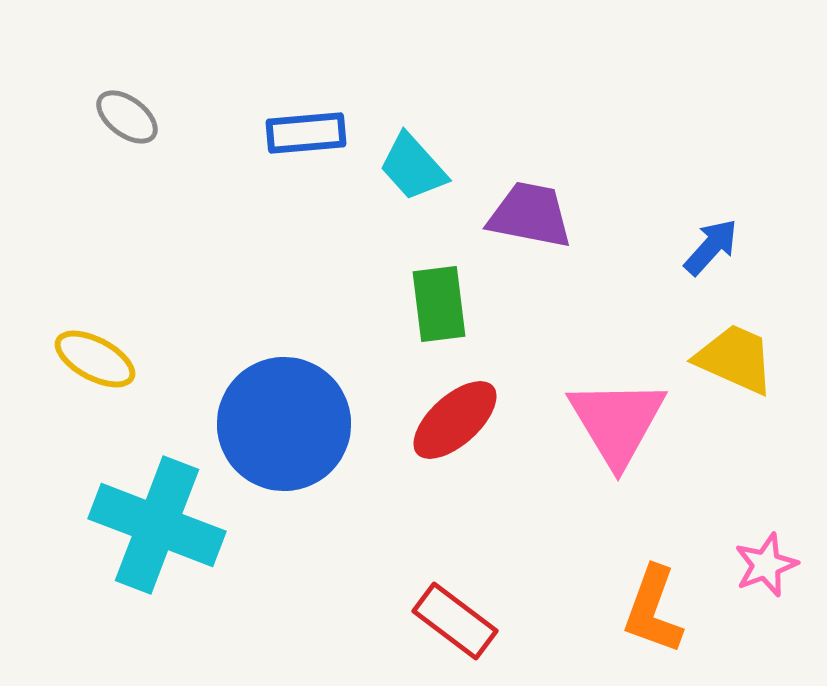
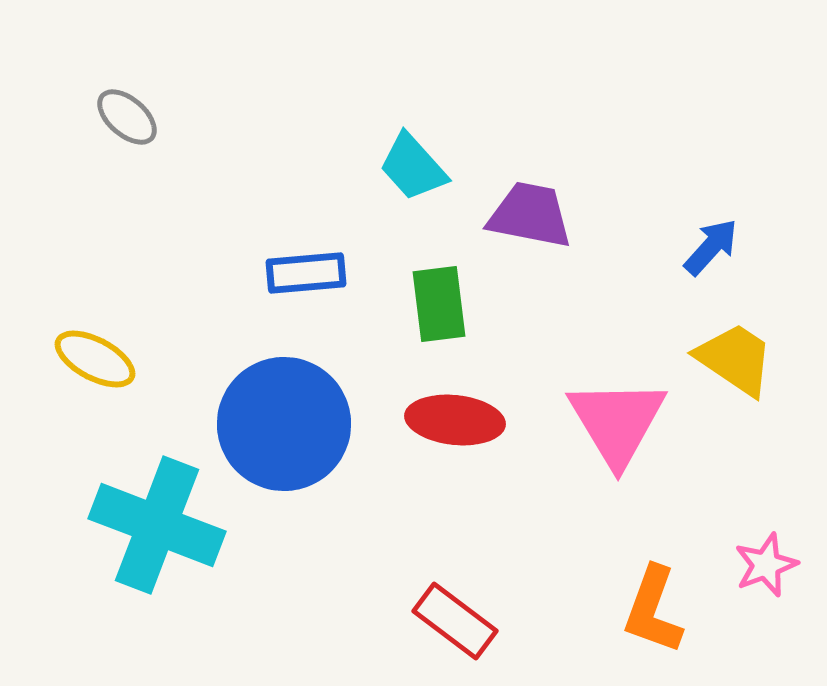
gray ellipse: rotated 4 degrees clockwise
blue rectangle: moved 140 px down
yellow trapezoid: rotated 10 degrees clockwise
red ellipse: rotated 48 degrees clockwise
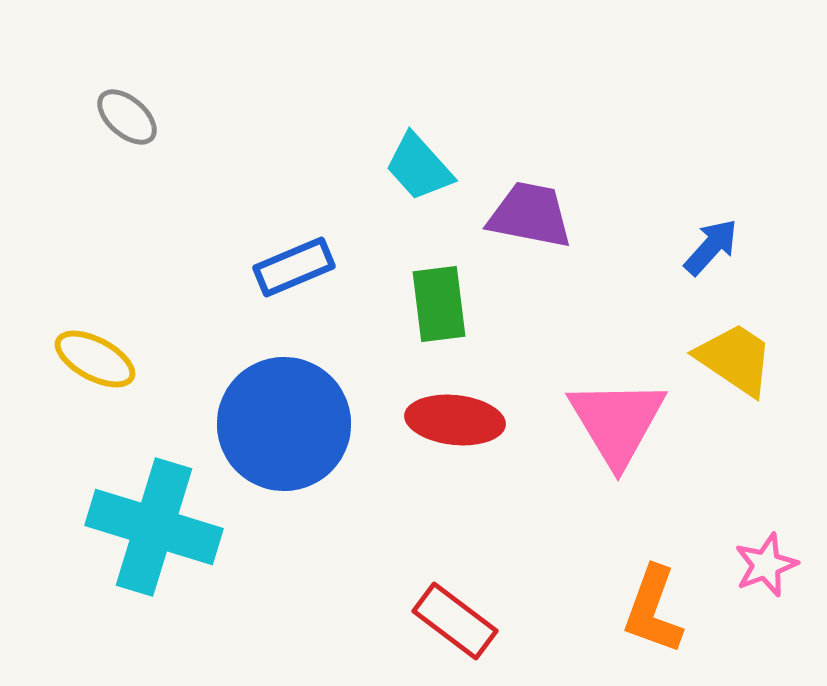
cyan trapezoid: moved 6 px right
blue rectangle: moved 12 px left, 6 px up; rotated 18 degrees counterclockwise
cyan cross: moved 3 px left, 2 px down; rotated 4 degrees counterclockwise
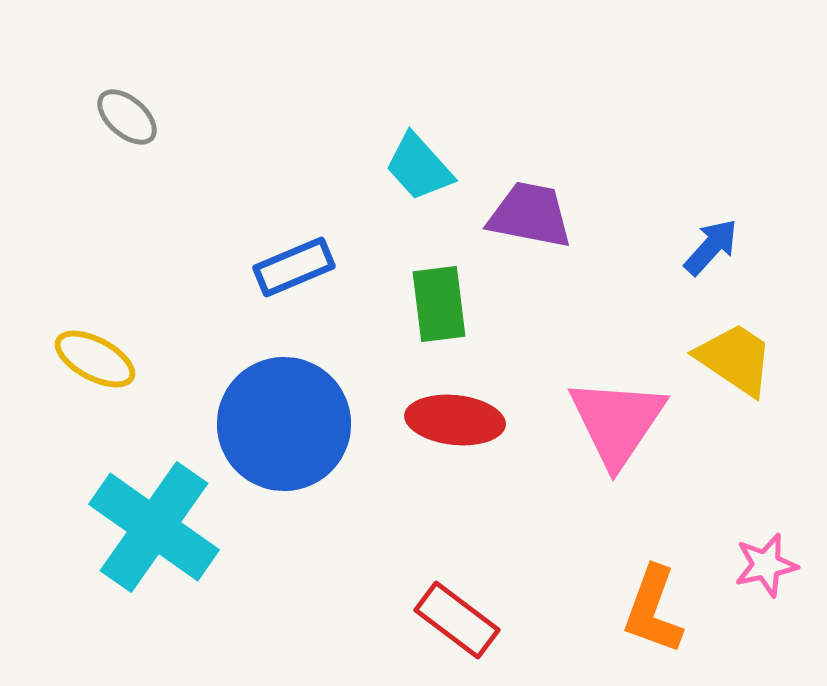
pink triangle: rotated 5 degrees clockwise
cyan cross: rotated 18 degrees clockwise
pink star: rotated 8 degrees clockwise
red rectangle: moved 2 px right, 1 px up
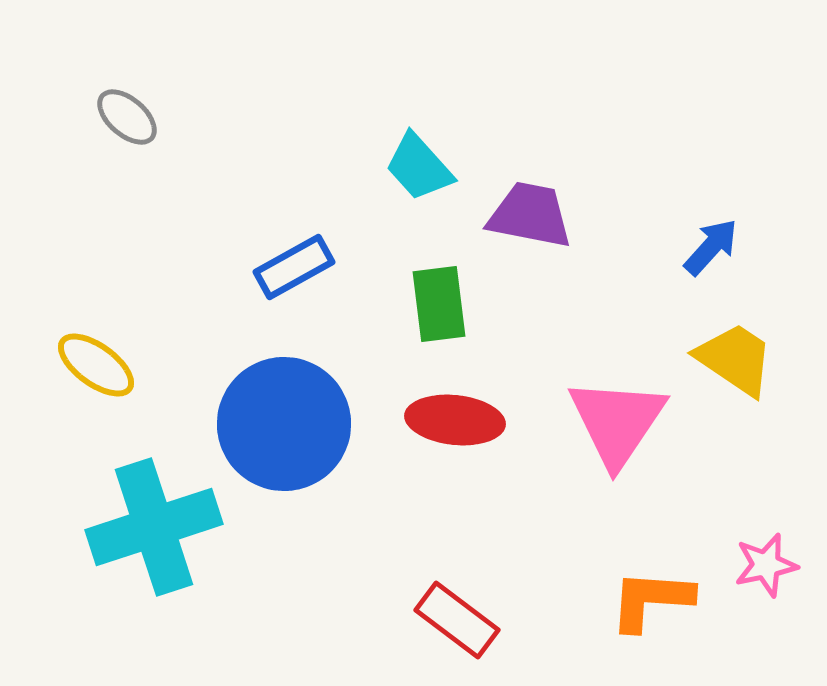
blue rectangle: rotated 6 degrees counterclockwise
yellow ellipse: moved 1 px right, 6 px down; rotated 8 degrees clockwise
cyan cross: rotated 37 degrees clockwise
orange L-shape: moved 2 px left, 10 px up; rotated 74 degrees clockwise
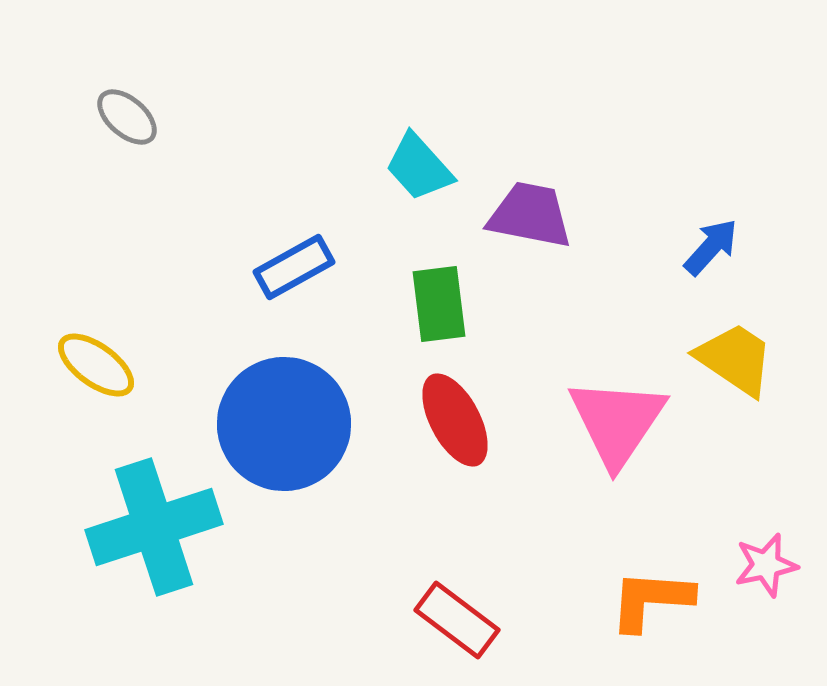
red ellipse: rotated 56 degrees clockwise
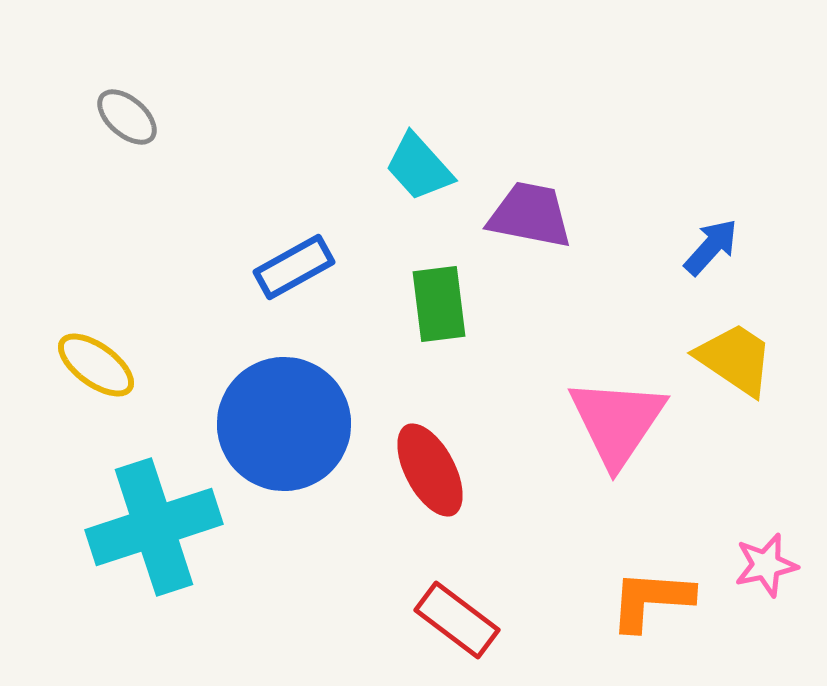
red ellipse: moved 25 px left, 50 px down
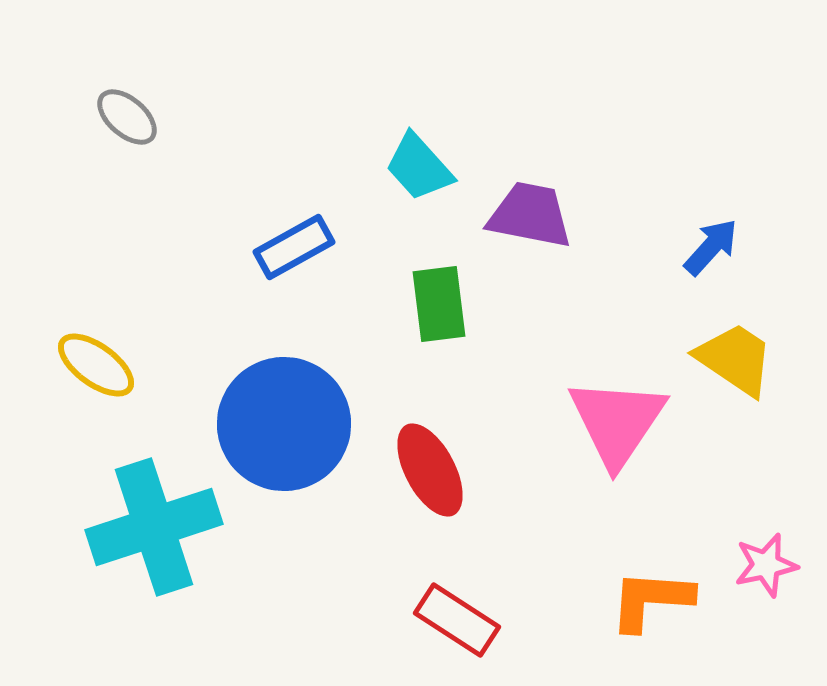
blue rectangle: moved 20 px up
red rectangle: rotated 4 degrees counterclockwise
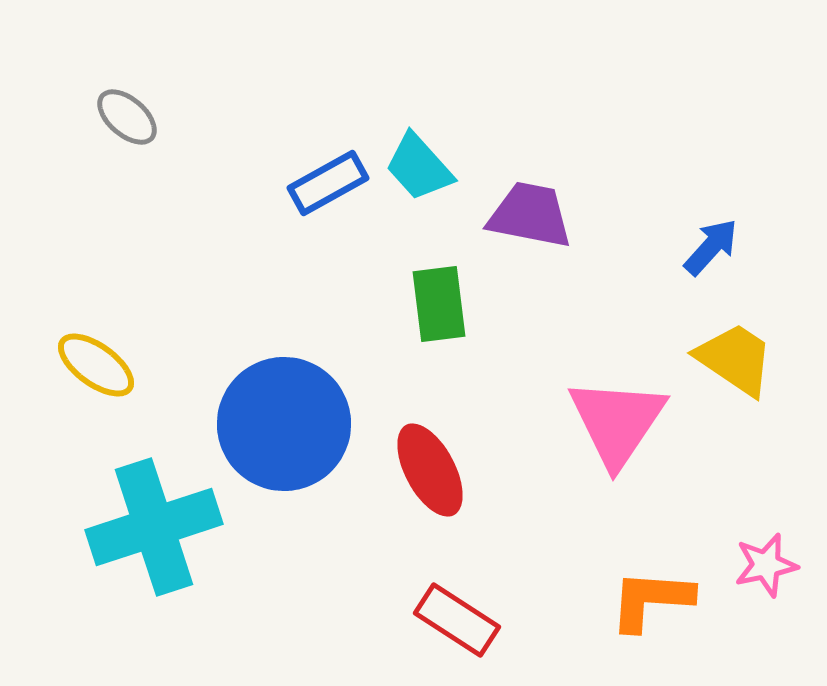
blue rectangle: moved 34 px right, 64 px up
